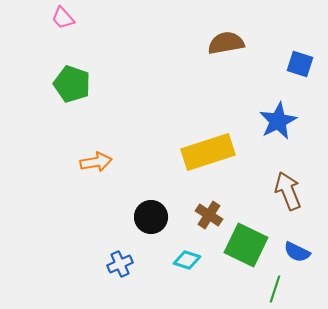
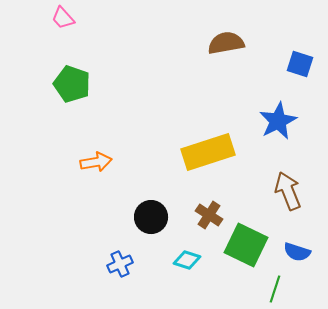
blue semicircle: rotated 8 degrees counterclockwise
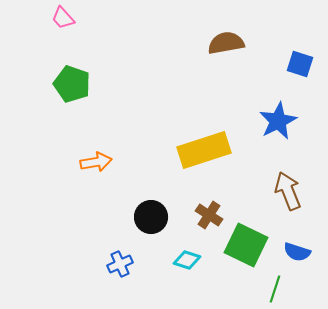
yellow rectangle: moved 4 px left, 2 px up
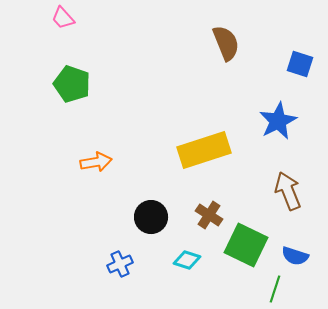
brown semicircle: rotated 78 degrees clockwise
blue semicircle: moved 2 px left, 4 px down
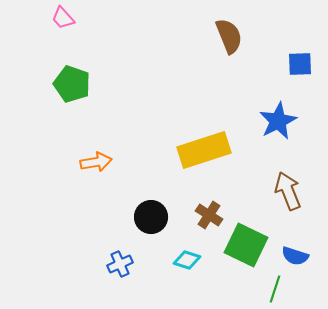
brown semicircle: moved 3 px right, 7 px up
blue square: rotated 20 degrees counterclockwise
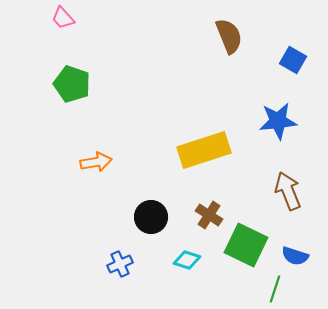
blue square: moved 7 px left, 4 px up; rotated 32 degrees clockwise
blue star: rotated 21 degrees clockwise
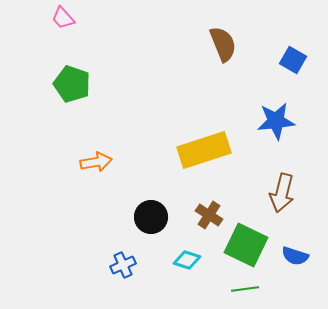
brown semicircle: moved 6 px left, 8 px down
blue star: moved 2 px left
brown arrow: moved 6 px left, 2 px down; rotated 144 degrees counterclockwise
blue cross: moved 3 px right, 1 px down
green line: moved 30 px left; rotated 64 degrees clockwise
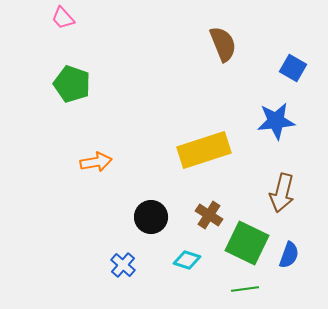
blue square: moved 8 px down
green square: moved 1 px right, 2 px up
blue semicircle: moved 6 px left, 1 px up; rotated 88 degrees counterclockwise
blue cross: rotated 25 degrees counterclockwise
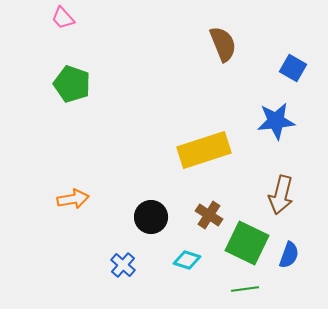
orange arrow: moved 23 px left, 37 px down
brown arrow: moved 1 px left, 2 px down
